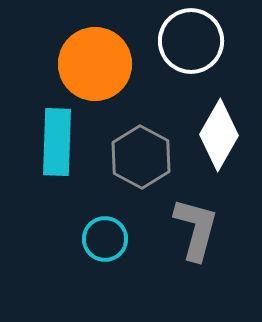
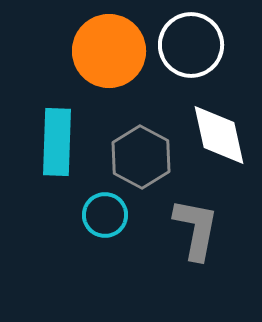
white circle: moved 4 px down
orange circle: moved 14 px right, 13 px up
white diamond: rotated 42 degrees counterclockwise
gray L-shape: rotated 4 degrees counterclockwise
cyan circle: moved 24 px up
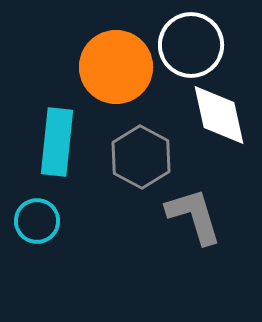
orange circle: moved 7 px right, 16 px down
white diamond: moved 20 px up
cyan rectangle: rotated 4 degrees clockwise
cyan circle: moved 68 px left, 6 px down
gray L-shape: moved 2 px left, 13 px up; rotated 28 degrees counterclockwise
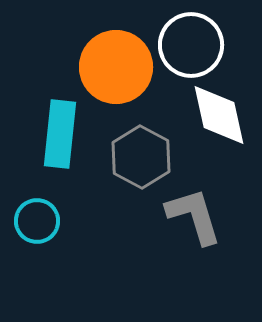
cyan rectangle: moved 3 px right, 8 px up
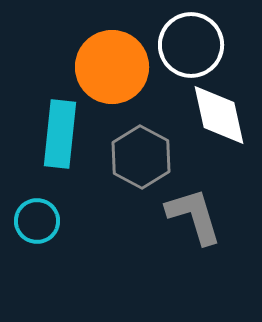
orange circle: moved 4 px left
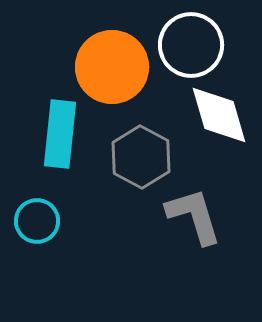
white diamond: rotated 4 degrees counterclockwise
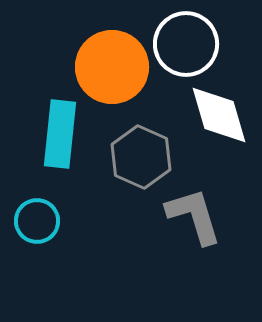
white circle: moved 5 px left, 1 px up
gray hexagon: rotated 4 degrees counterclockwise
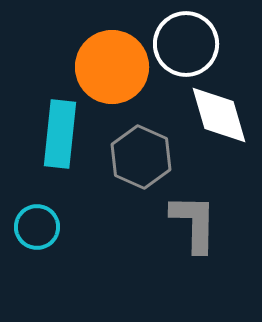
gray L-shape: moved 7 px down; rotated 18 degrees clockwise
cyan circle: moved 6 px down
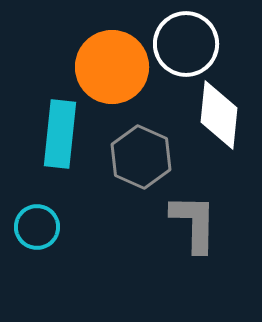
white diamond: rotated 22 degrees clockwise
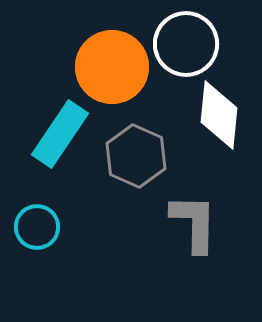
cyan rectangle: rotated 28 degrees clockwise
gray hexagon: moved 5 px left, 1 px up
